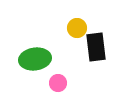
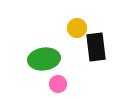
green ellipse: moved 9 px right
pink circle: moved 1 px down
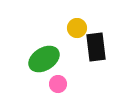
green ellipse: rotated 24 degrees counterclockwise
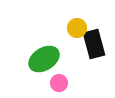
black rectangle: moved 2 px left, 3 px up; rotated 8 degrees counterclockwise
pink circle: moved 1 px right, 1 px up
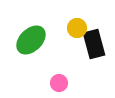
green ellipse: moved 13 px left, 19 px up; rotated 12 degrees counterclockwise
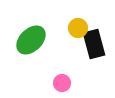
yellow circle: moved 1 px right
pink circle: moved 3 px right
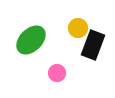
black rectangle: moved 1 px left, 1 px down; rotated 36 degrees clockwise
pink circle: moved 5 px left, 10 px up
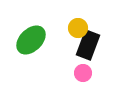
black rectangle: moved 5 px left
pink circle: moved 26 px right
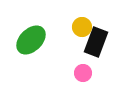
yellow circle: moved 4 px right, 1 px up
black rectangle: moved 8 px right, 3 px up
